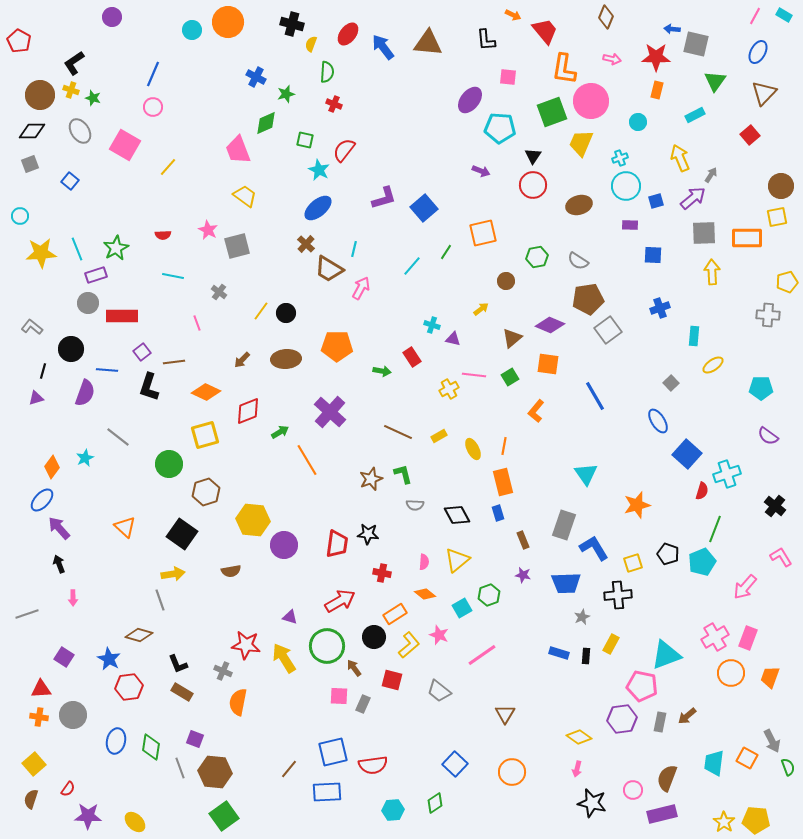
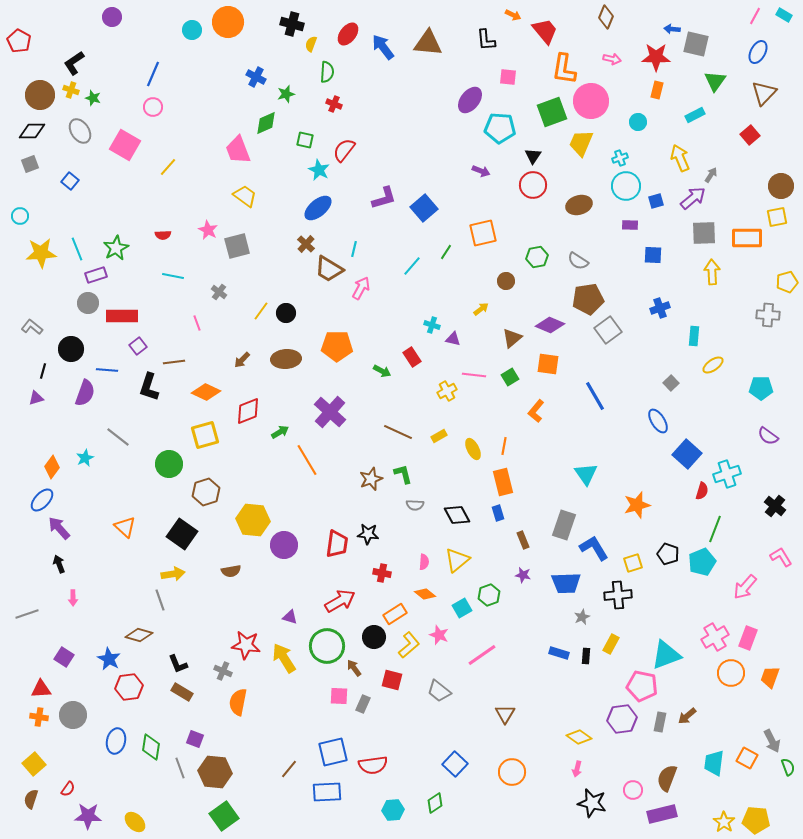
purple square at (142, 352): moved 4 px left, 6 px up
green arrow at (382, 371): rotated 18 degrees clockwise
yellow cross at (449, 389): moved 2 px left, 2 px down
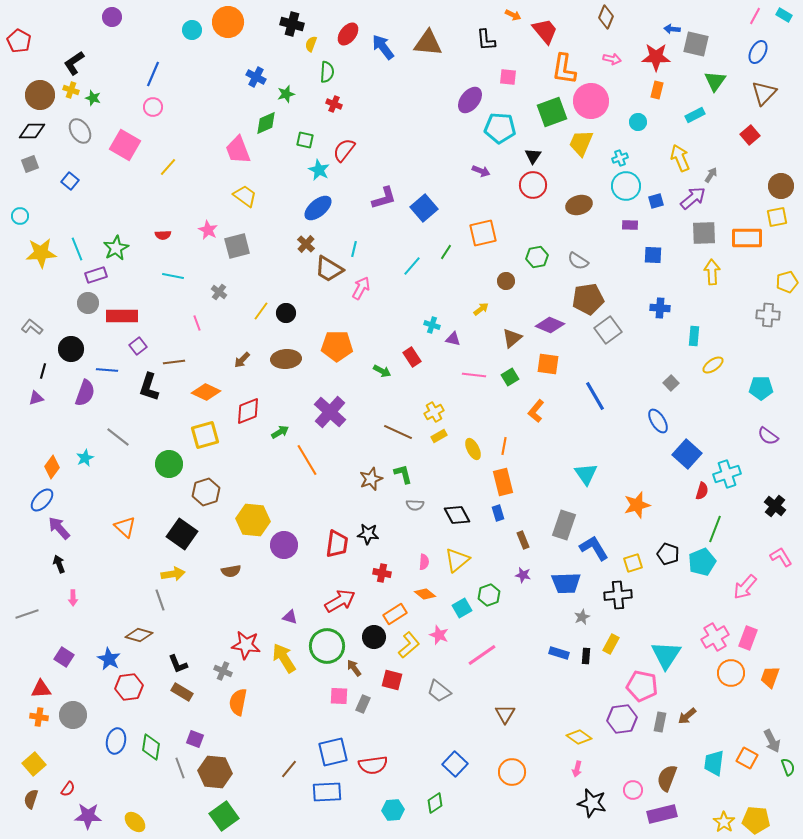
blue cross at (660, 308): rotated 24 degrees clockwise
yellow cross at (447, 391): moved 13 px left, 21 px down
cyan triangle at (666, 655): rotated 36 degrees counterclockwise
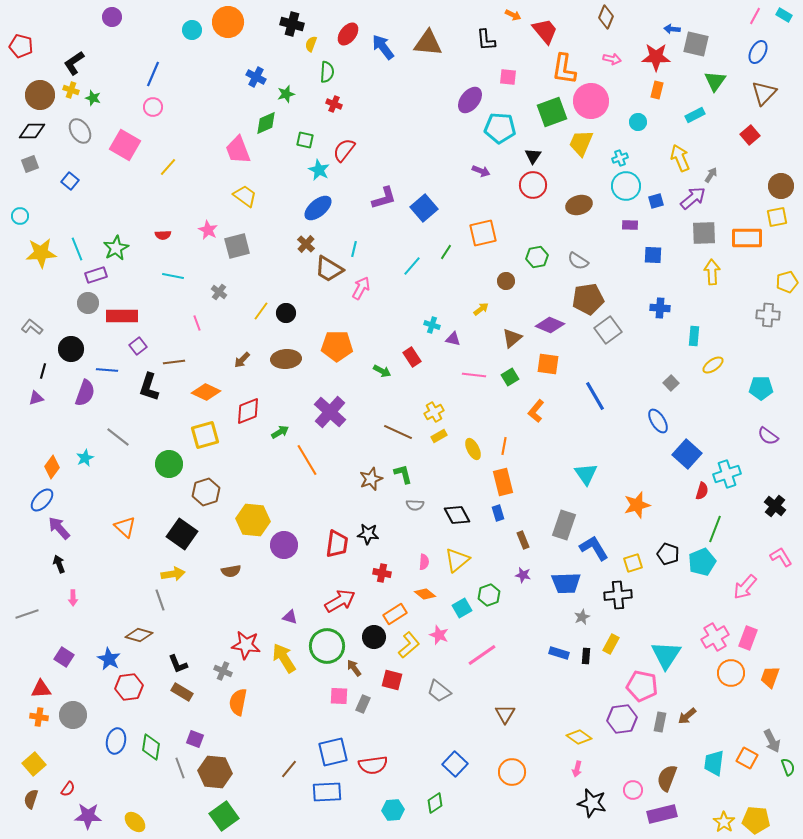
red pentagon at (19, 41): moved 2 px right, 5 px down; rotated 15 degrees counterclockwise
